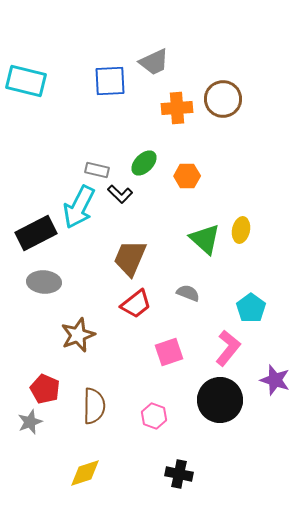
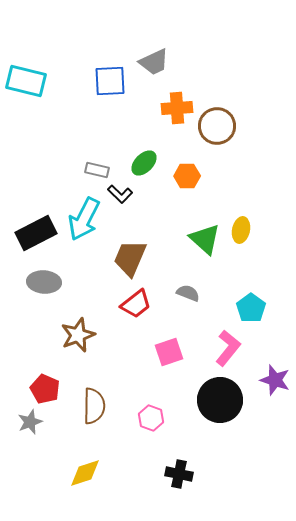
brown circle: moved 6 px left, 27 px down
cyan arrow: moved 5 px right, 12 px down
pink hexagon: moved 3 px left, 2 px down
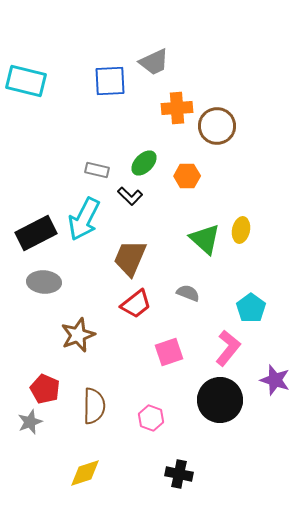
black L-shape: moved 10 px right, 2 px down
